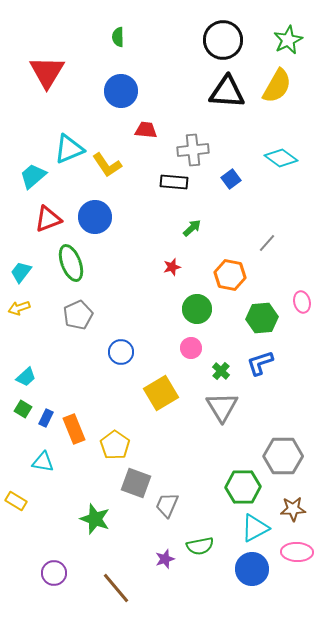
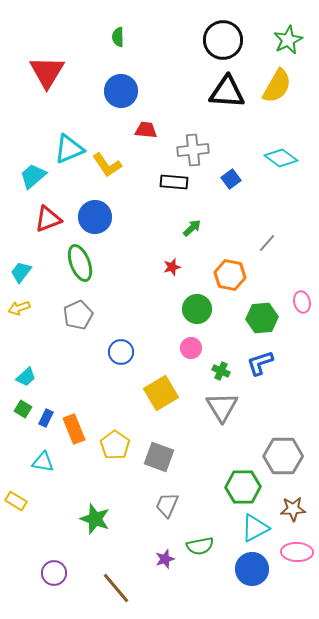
green ellipse at (71, 263): moved 9 px right
green cross at (221, 371): rotated 18 degrees counterclockwise
gray square at (136, 483): moved 23 px right, 26 px up
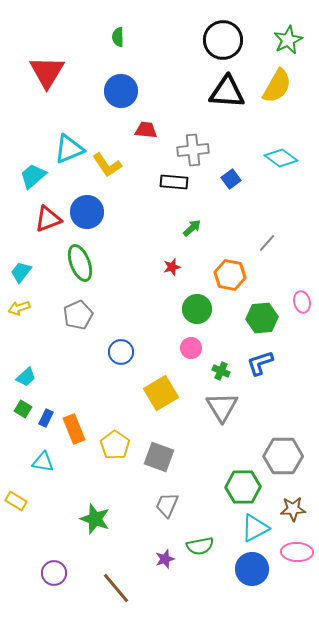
blue circle at (95, 217): moved 8 px left, 5 px up
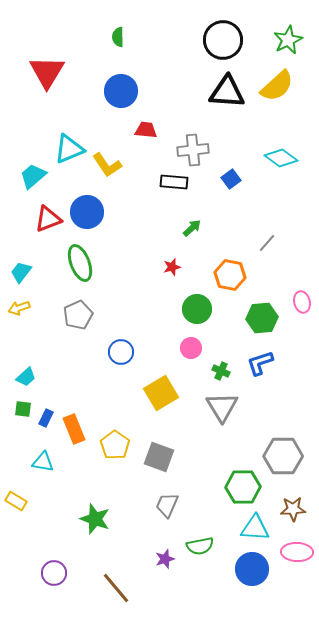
yellow semicircle at (277, 86): rotated 18 degrees clockwise
green square at (23, 409): rotated 24 degrees counterclockwise
cyan triangle at (255, 528): rotated 32 degrees clockwise
